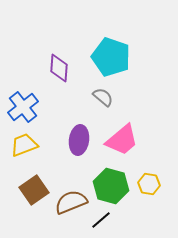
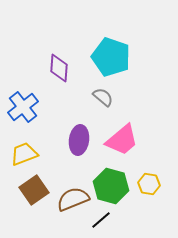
yellow trapezoid: moved 9 px down
brown semicircle: moved 2 px right, 3 px up
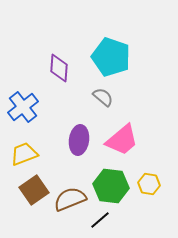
green hexagon: rotated 8 degrees counterclockwise
brown semicircle: moved 3 px left
black line: moved 1 px left
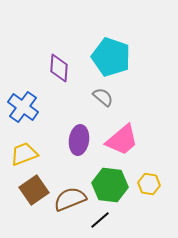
blue cross: rotated 16 degrees counterclockwise
green hexagon: moved 1 px left, 1 px up
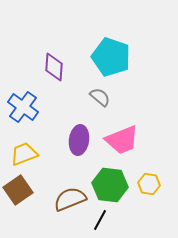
purple diamond: moved 5 px left, 1 px up
gray semicircle: moved 3 px left
pink trapezoid: rotated 18 degrees clockwise
brown square: moved 16 px left
black line: rotated 20 degrees counterclockwise
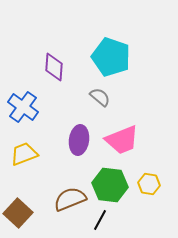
brown square: moved 23 px down; rotated 12 degrees counterclockwise
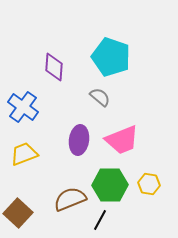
green hexagon: rotated 8 degrees counterclockwise
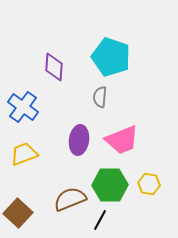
gray semicircle: rotated 125 degrees counterclockwise
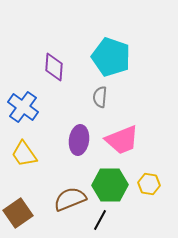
yellow trapezoid: rotated 104 degrees counterclockwise
brown square: rotated 12 degrees clockwise
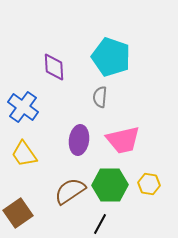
purple diamond: rotated 8 degrees counterclockwise
pink trapezoid: moved 1 px right; rotated 9 degrees clockwise
brown semicircle: moved 8 px up; rotated 12 degrees counterclockwise
black line: moved 4 px down
